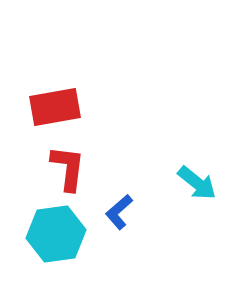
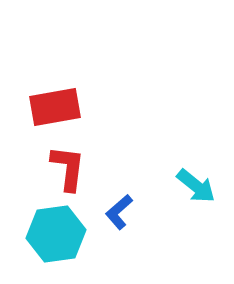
cyan arrow: moved 1 px left, 3 px down
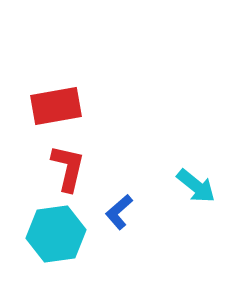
red rectangle: moved 1 px right, 1 px up
red L-shape: rotated 6 degrees clockwise
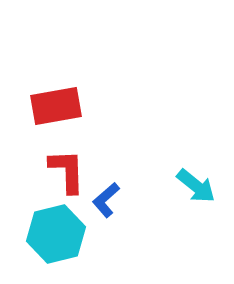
red L-shape: moved 1 px left, 3 px down; rotated 15 degrees counterclockwise
blue L-shape: moved 13 px left, 12 px up
cyan hexagon: rotated 6 degrees counterclockwise
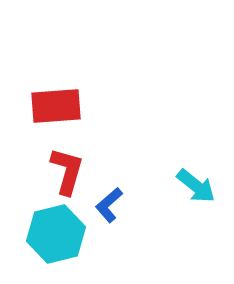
red rectangle: rotated 6 degrees clockwise
red L-shape: rotated 18 degrees clockwise
blue L-shape: moved 3 px right, 5 px down
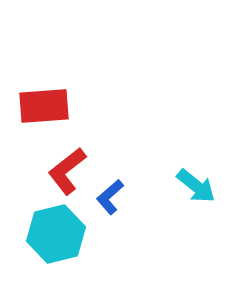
red rectangle: moved 12 px left
red L-shape: rotated 144 degrees counterclockwise
blue L-shape: moved 1 px right, 8 px up
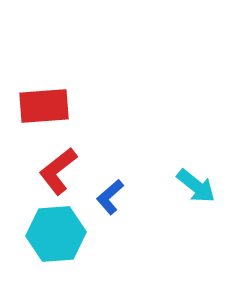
red L-shape: moved 9 px left
cyan hexagon: rotated 10 degrees clockwise
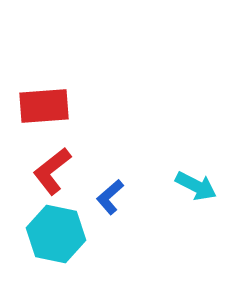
red L-shape: moved 6 px left
cyan arrow: rotated 12 degrees counterclockwise
cyan hexagon: rotated 16 degrees clockwise
